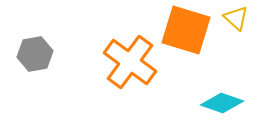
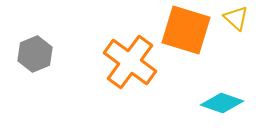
gray hexagon: rotated 12 degrees counterclockwise
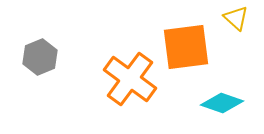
orange square: moved 17 px down; rotated 24 degrees counterclockwise
gray hexagon: moved 5 px right, 3 px down
orange cross: moved 17 px down
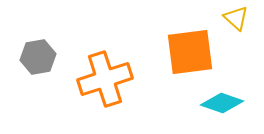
orange square: moved 4 px right, 5 px down
gray hexagon: moved 2 px left; rotated 12 degrees clockwise
orange cross: moved 25 px left; rotated 36 degrees clockwise
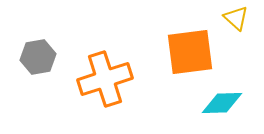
cyan diamond: rotated 21 degrees counterclockwise
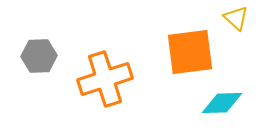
gray hexagon: moved 1 px right, 1 px up; rotated 8 degrees clockwise
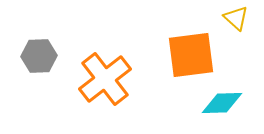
orange square: moved 1 px right, 3 px down
orange cross: rotated 20 degrees counterclockwise
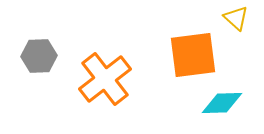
orange square: moved 2 px right
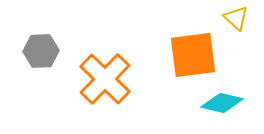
gray hexagon: moved 2 px right, 5 px up
orange cross: rotated 8 degrees counterclockwise
cyan diamond: rotated 15 degrees clockwise
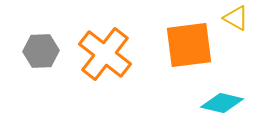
yellow triangle: rotated 12 degrees counterclockwise
orange square: moved 4 px left, 10 px up
orange cross: moved 25 px up; rotated 6 degrees counterclockwise
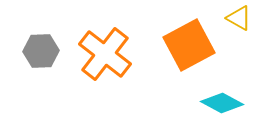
yellow triangle: moved 3 px right
orange square: rotated 21 degrees counterclockwise
cyan diamond: rotated 15 degrees clockwise
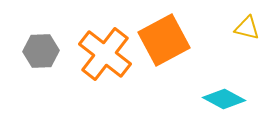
yellow triangle: moved 8 px right, 10 px down; rotated 16 degrees counterclockwise
orange square: moved 25 px left, 5 px up
cyan diamond: moved 2 px right, 4 px up
